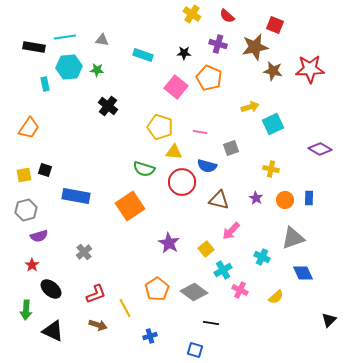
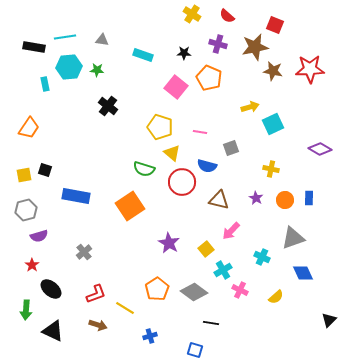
yellow triangle at (174, 152): moved 2 px left, 1 px down; rotated 36 degrees clockwise
yellow line at (125, 308): rotated 30 degrees counterclockwise
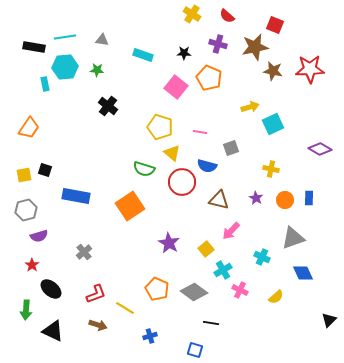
cyan hexagon at (69, 67): moved 4 px left
orange pentagon at (157, 289): rotated 15 degrees counterclockwise
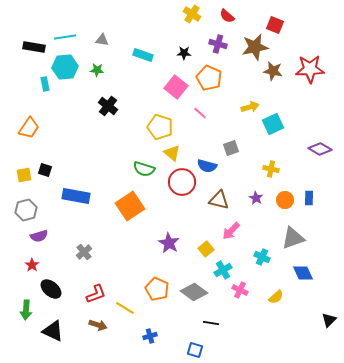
pink line at (200, 132): moved 19 px up; rotated 32 degrees clockwise
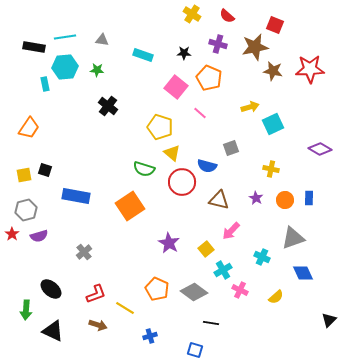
red star at (32, 265): moved 20 px left, 31 px up
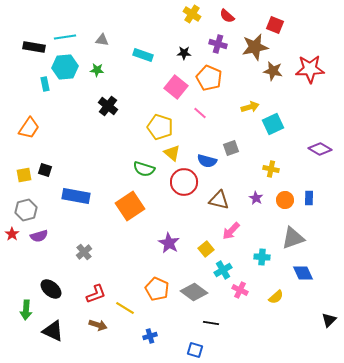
blue semicircle at (207, 166): moved 5 px up
red circle at (182, 182): moved 2 px right
cyan cross at (262, 257): rotated 21 degrees counterclockwise
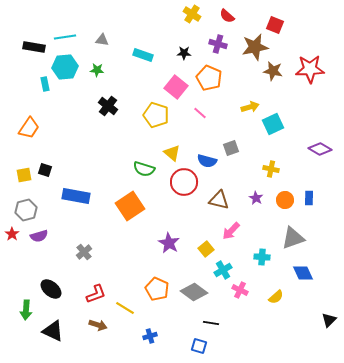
yellow pentagon at (160, 127): moved 4 px left, 12 px up
blue square at (195, 350): moved 4 px right, 4 px up
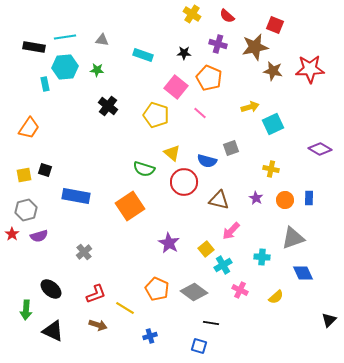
cyan cross at (223, 270): moved 5 px up
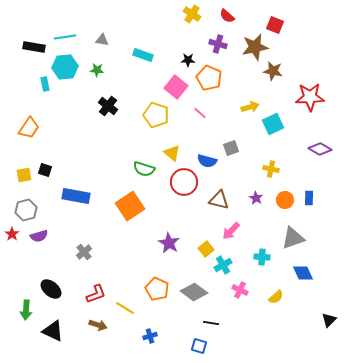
black star at (184, 53): moved 4 px right, 7 px down
red star at (310, 69): moved 28 px down
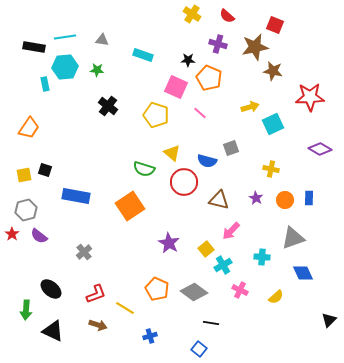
pink square at (176, 87): rotated 15 degrees counterclockwise
purple semicircle at (39, 236): rotated 54 degrees clockwise
blue square at (199, 346): moved 3 px down; rotated 21 degrees clockwise
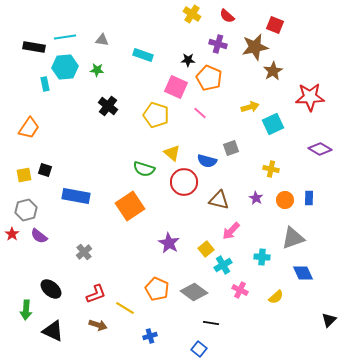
brown star at (273, 71): rotated 30 degrees clockwise
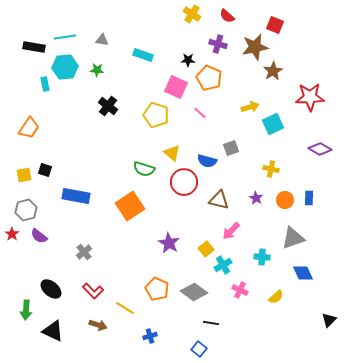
red L-shape at (96, 294): moved 3 px left, 3 px up; rotated 65 degrees clockwise
